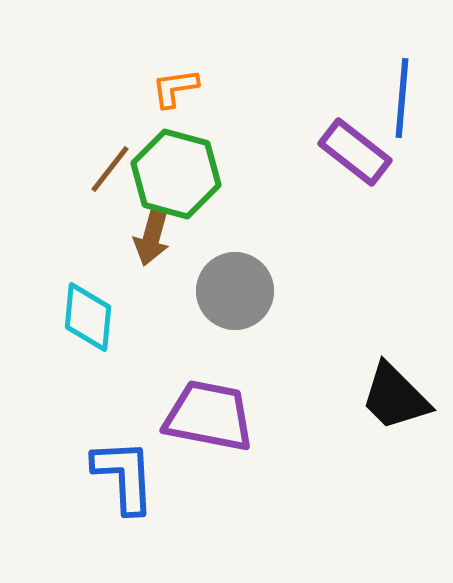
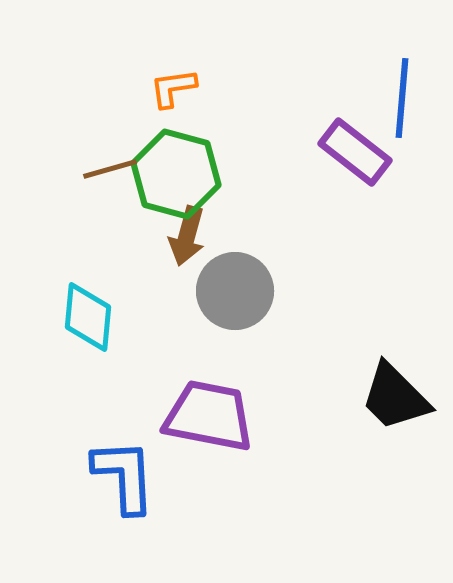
orange L-shape: moved 2 px left
brown line: rotated 36 degrees clockwise
brown arrow: moved 35 px right
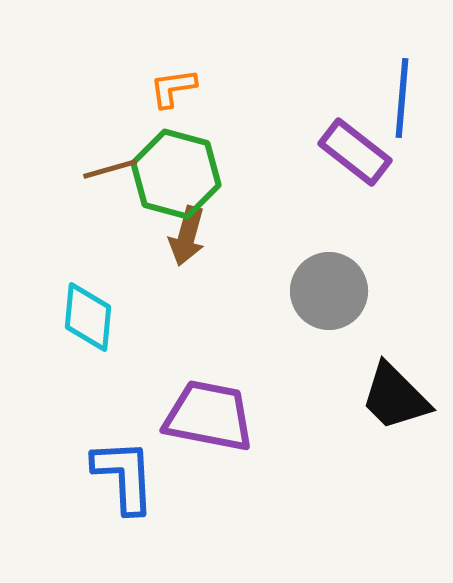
gray circle: moved 94 px right
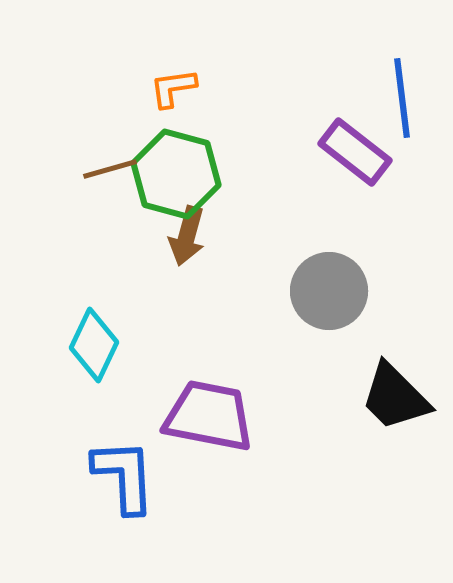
blue line: rotated 12 degrees counterclockwise
cyan diamond: moved 6 px right, 28 px down; rotated 20 degrees clockwise
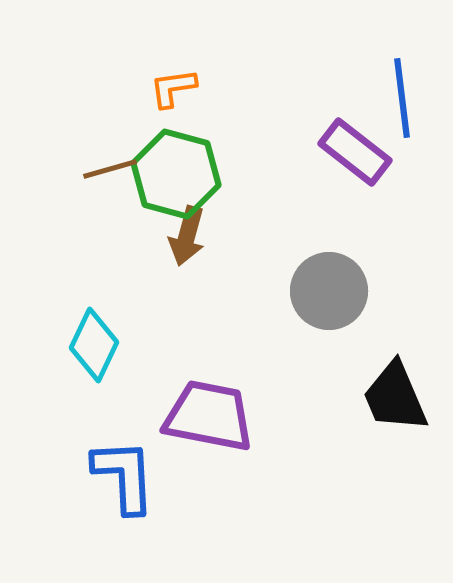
black trapezoid: rotated 22 degrees clockwise
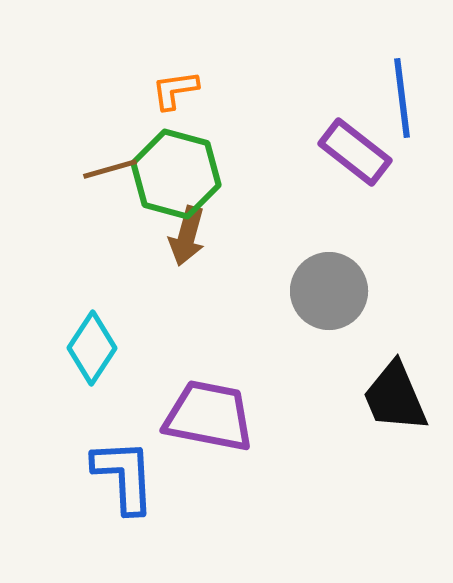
orange L-shape: moved 2 px right, 2 px down
cyan diamond: moved 2 px left, 3 px down; rotated 8 degrees clockwise
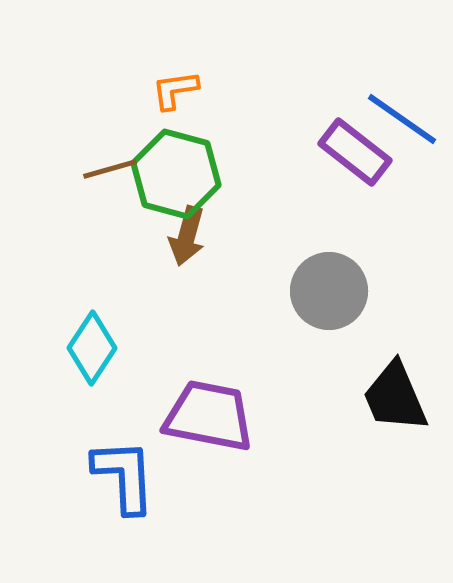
blue line: moved 21 px down; rotated 48 degrees counterclockwise
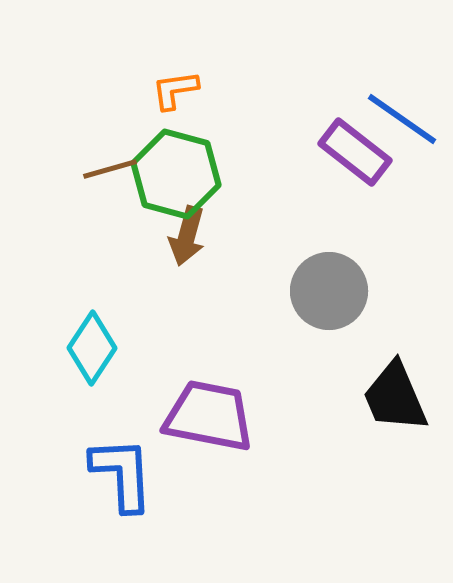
blue L-shape: moved 2 px left, 2 px up
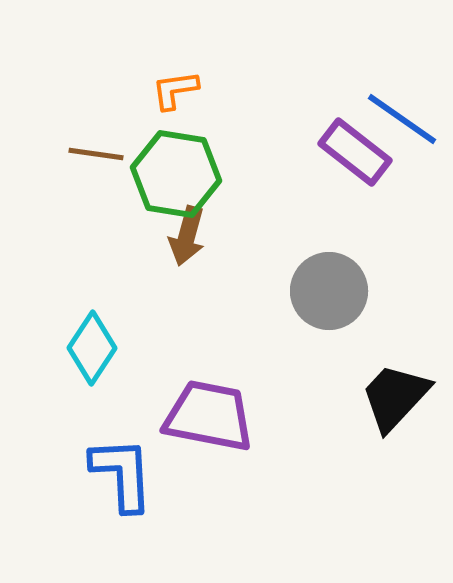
brown line: moved 14 px left, 15 px up; rotated 24 degrees clockwise
green hexagon: rotated 6 degrees counterclockwise
black trapezoid: rotated 66 degrees clockwise
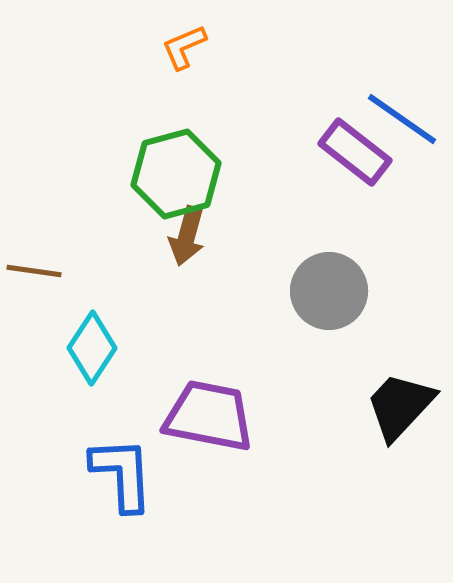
orange L-shape: moved 9 px right, 43 px up; rotated 15 degrees counterclockwise
brown line: moved 62 px left, 117 px down
green hexagon: rotated 24 degrees counterclockwise
black trapezoid: moved 5 px right, 9 px down
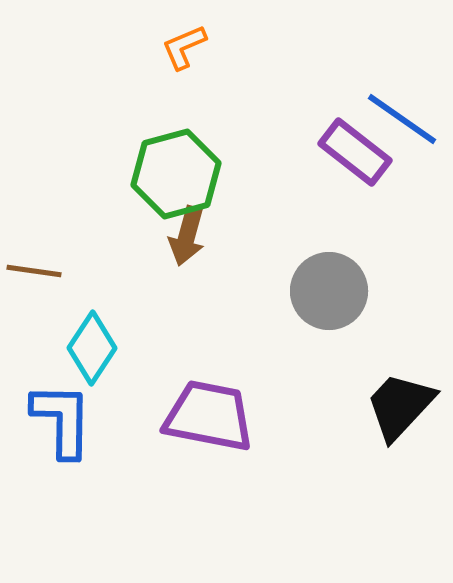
blue L-shape: moved 60 px left, 54 px up; rotated 4 degrees clockwise
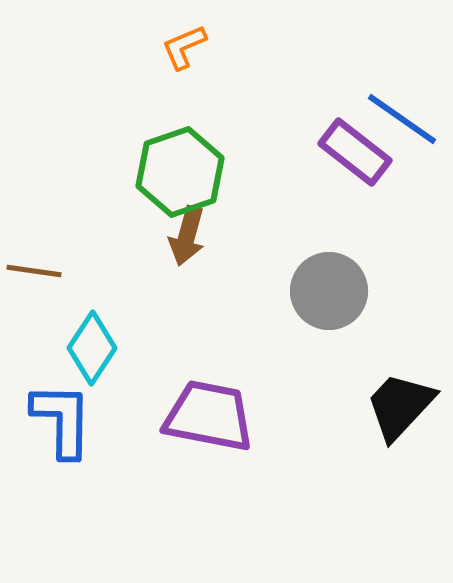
green hexagon: moved 4 px right, 2 px up; rotated 4 degrees counterclockwise
